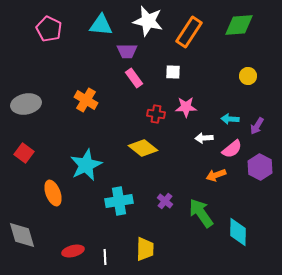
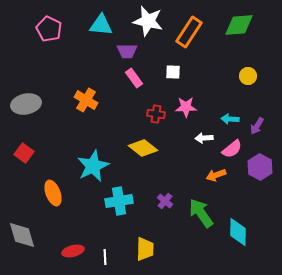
cyan star: moved 7 px right, 1 px down
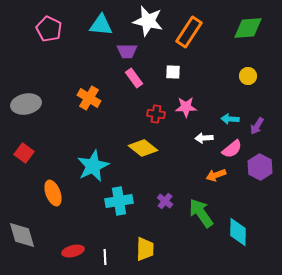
green diamond: moved 9 px right, 3 px down
orange cross: moved 3 px right, 2 px up
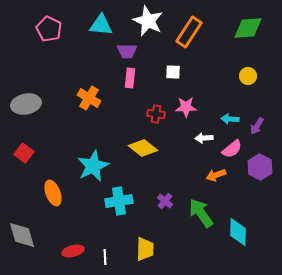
white star: rotated 12 degrees clockwise
pink rectangle: moved 4 px left; rotated 42 degrees clockwise
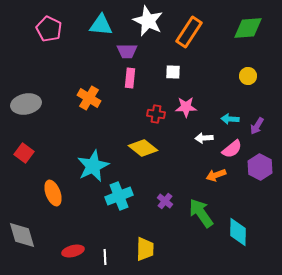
cyan cross: moved 5 px up; rotated 12 degrees counterclockwise
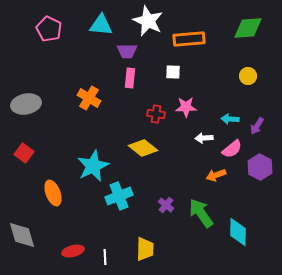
orange rectangle: moved 7 px down; rotated 52 degrees clockwise
purple cross: moved 1 px right, 4 px down
